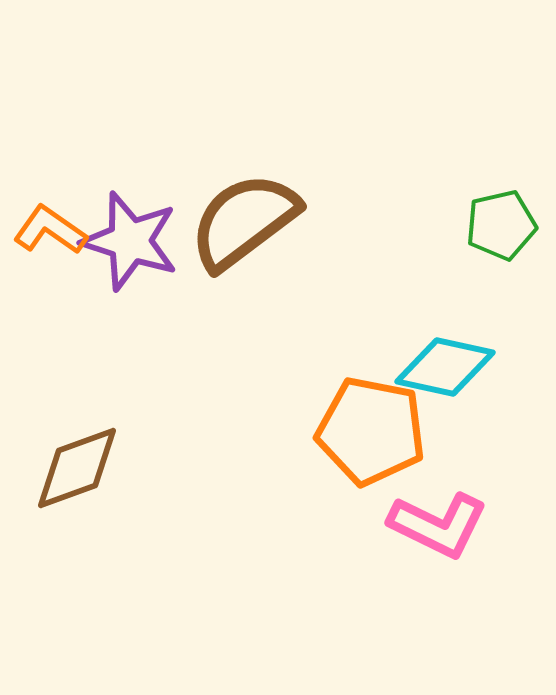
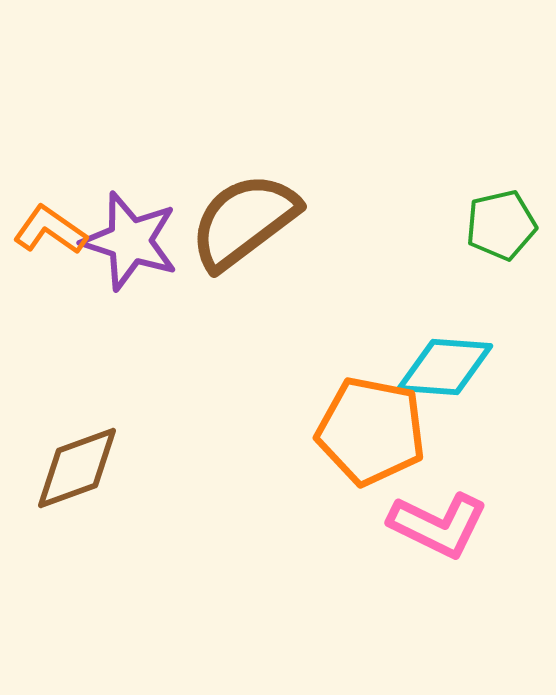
cyan diamond: rotated 8 degrees counterclockwise
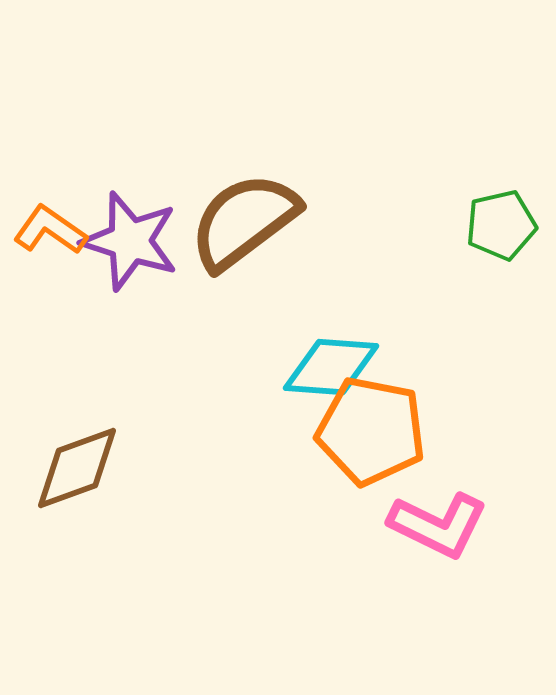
cyan diamond: moved 114 px left
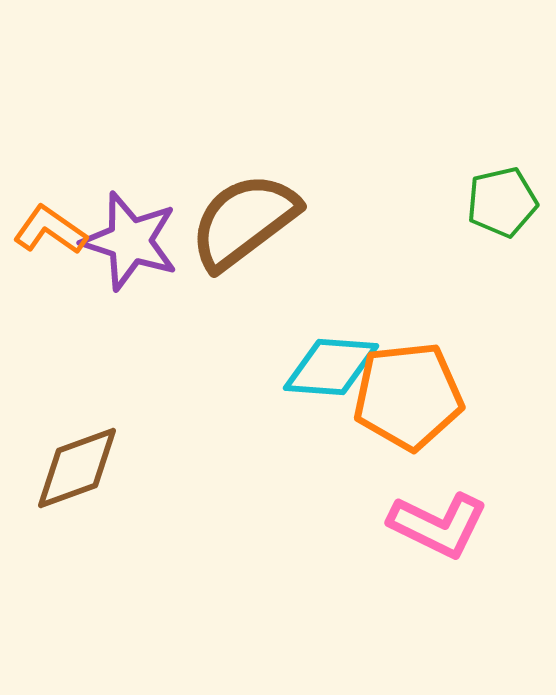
green pentagon: moved 1 px right, 23 px up
orange pentagon: moved 37 px right, 35 px up; rotated 17 degrees counterclockwise
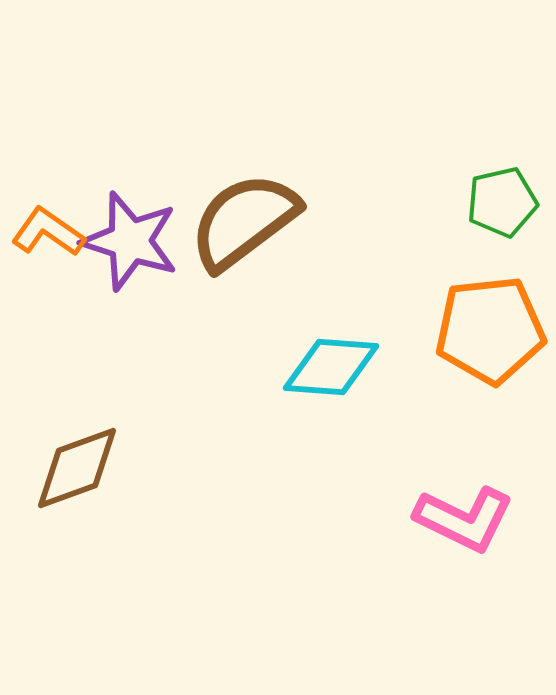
orange L-shape: moved 2 px left, 2 px down
orange pentagon: moved 82 px right, 66 px up
pink L-shape: moved 26 px right, 6 px up
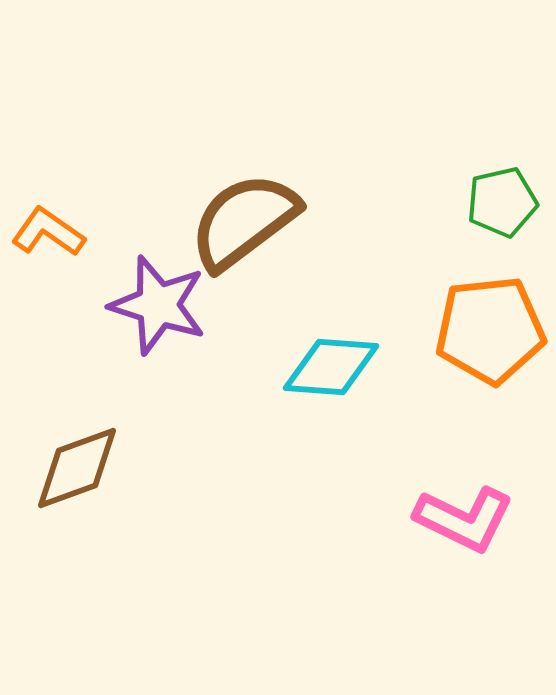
purple star: moved 28 px right, 64 px down
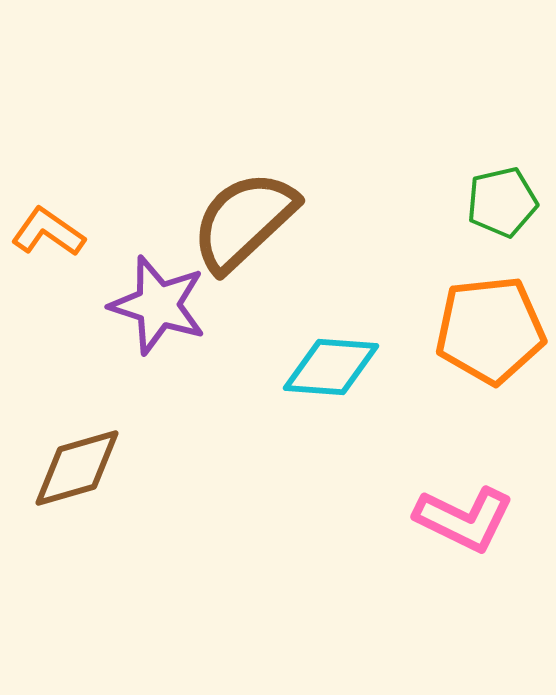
brown semicircle: rotated 6 degrees counterclockwise
brown diamond: rotated 4 degrees clockwise
